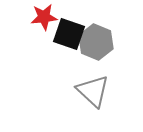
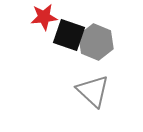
black square: moved 1 px down
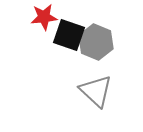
gray triangle: moved 3 px right
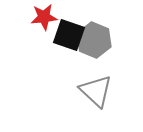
gray hexagon: moved 2 px left, 2 px up
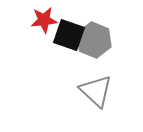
red star: moved 3 px down
